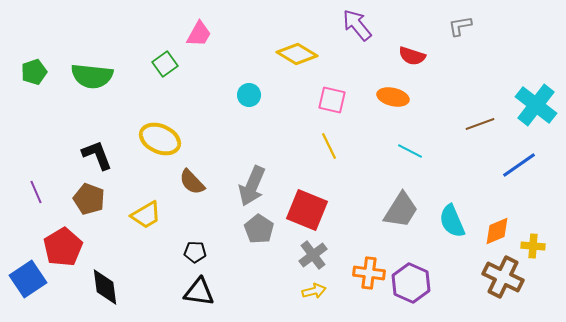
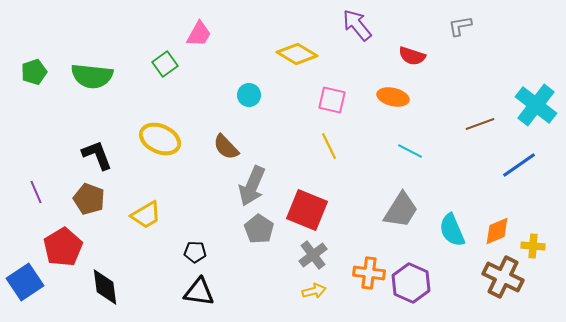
brown semicircle: moved 34 px right, 35 px up
cyan semicircle: moved 9 px down
blue square: moved 3 px left, 3 px down
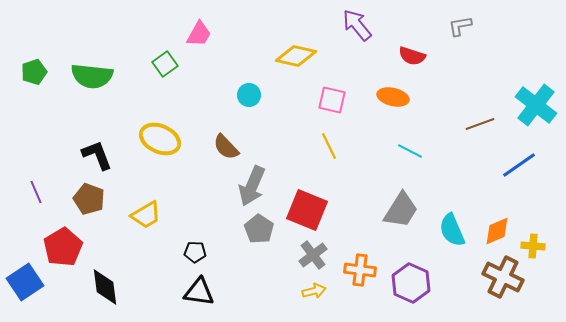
yellow diamond: moved 1 px left, 2 px down; rotated 18 degrees counterclockwise
orange cross: moved 9 px left, 3 px up
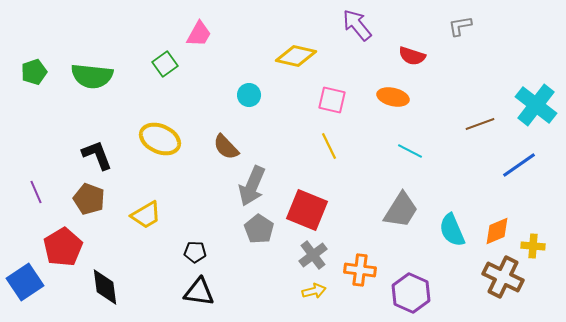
purple hexagon: moved 10 px down
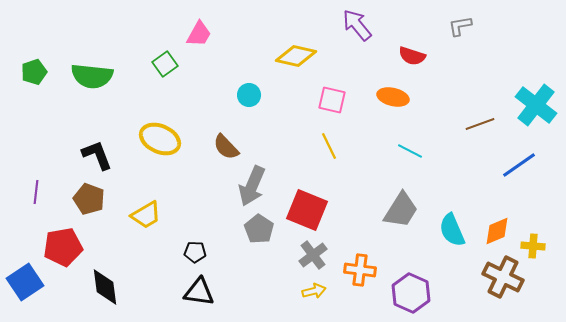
purple line: rotated 30 degrees clockwise
red pentagon: rotated 21 degrees clockwise
